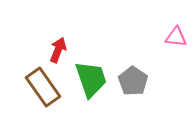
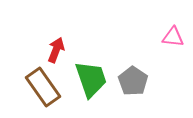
pink triangle: moved 3 px left
red arrow: moved 2 px left
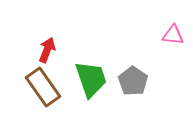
pink triangle: moved 2 px up
red arrow: moved 9 px left
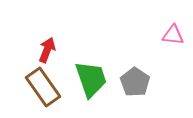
gray pentagon: moved 2 px right, 1 px down
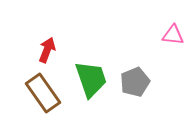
gray pentagon: rotated 16 degrees clockwise
brown rectangle: moved 6 px down
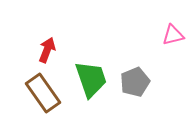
pink triangle: rotated 20 degrees counterclockwise
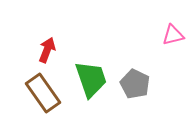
gray pentagon: moved 2 px down; rotated 24 degrees counterclockwise
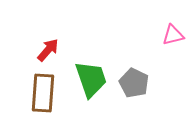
red arrow: moved 1 px right; rotated 20 degrees clockwise
gray pentagon: moved 1 px left, 1 px up
brown rectangle: rotated 39 degrees clockwise
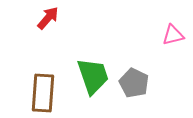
red arrow: moved 32 px up
green trapezoid: moved 2 px right, 3 px up
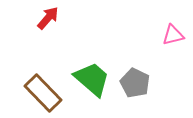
green trapezoid: moved 1 px left, 3 px down; rotated 30 degrees counterclockwise
gray pentagon: moved 1 px right
brown rectangle: rotated 48 degrees counterclockwise
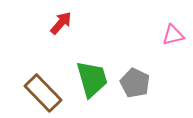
red arrow: moved 13 px right, 5 px down
green trapezoid: rotated 33 degrees clockwise
